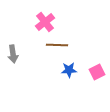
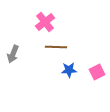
brown line: moved 1 px left, 2 px down
gray arrow: rotated 30 degrees clockwise
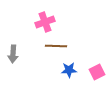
pink cross: rotated 18 degrees clockwise
brown line: moved 1 px up
gray arrow: rotated 18 degrees counterclockwise
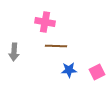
pink cross: rotated 30 degrees clockwise
gray arrow: moved 1 px right, 2 px up
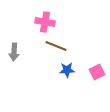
brown line: rotated 20 degrees clockwise
blue star: moved 2 px left
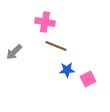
gray arrow: rotated 42 degrees clockwise
pink square: moved 9 px left, 7 px down
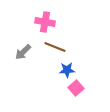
brown line: moved 1 px left, 1 px down
gray arrow: moved 9 px right
pink square: moved 12 px left, 9 px down; rotated 14 degrees counterclockwise
